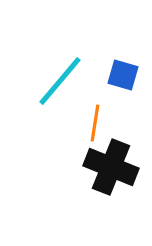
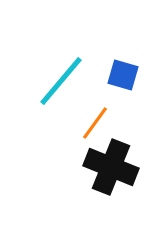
cyan line: moved 1 px right
orange line: rotated 27 degrees clockwise
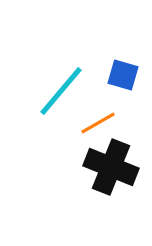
cyan line: moved 10 px down
orange line: moved 3 px right; rotated 24 degrees clockwise
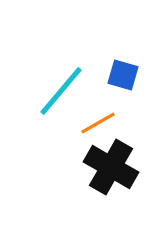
black cross: rotated 8 degrees clockwise
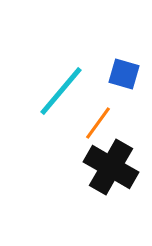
blue square: moved 1 px right, 1 px up
orange line: rotated 24 degrees counterclockwise
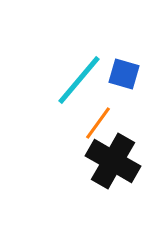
cyan line: moved 18 px right, 11 px up
black cross: moved 2 px right, 6 px up
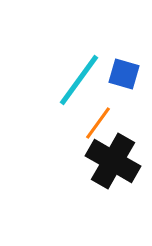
cyan line: rotated 4 degrees counterclockwise
